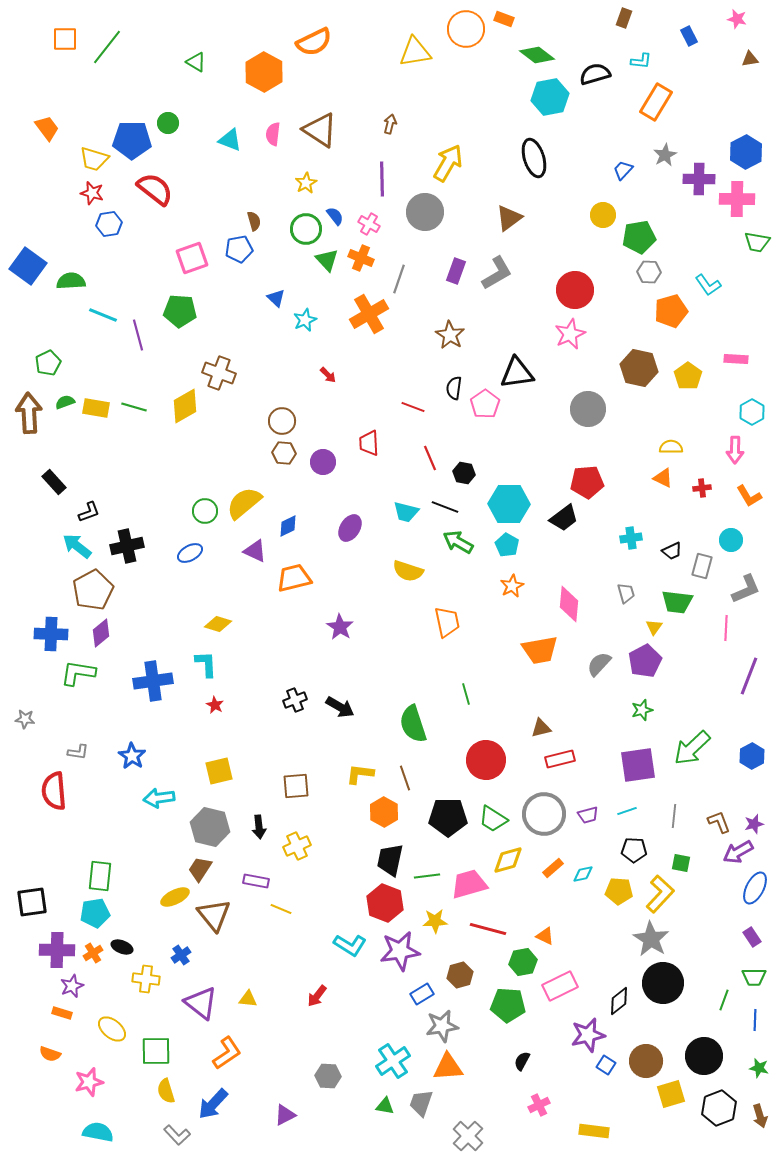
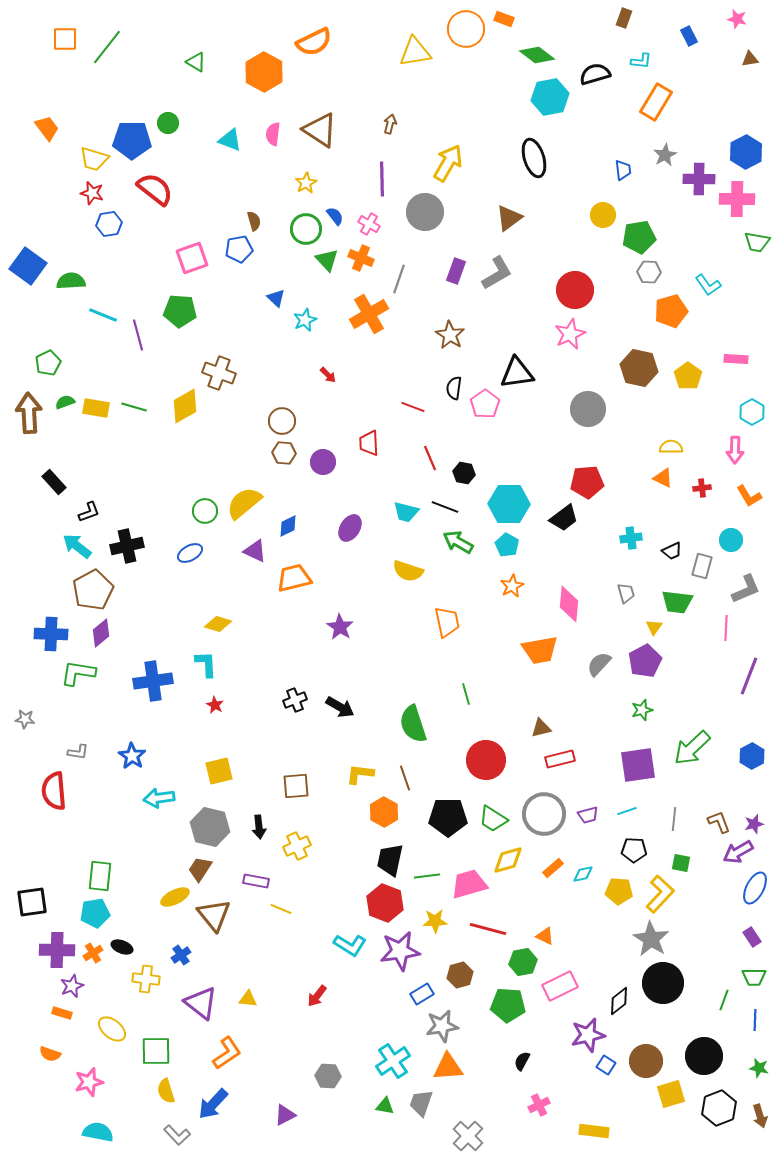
blue trapezoid at (623, 170): rotated 130 degrees clockwise
gray line at (674, 816): moved 3 px down
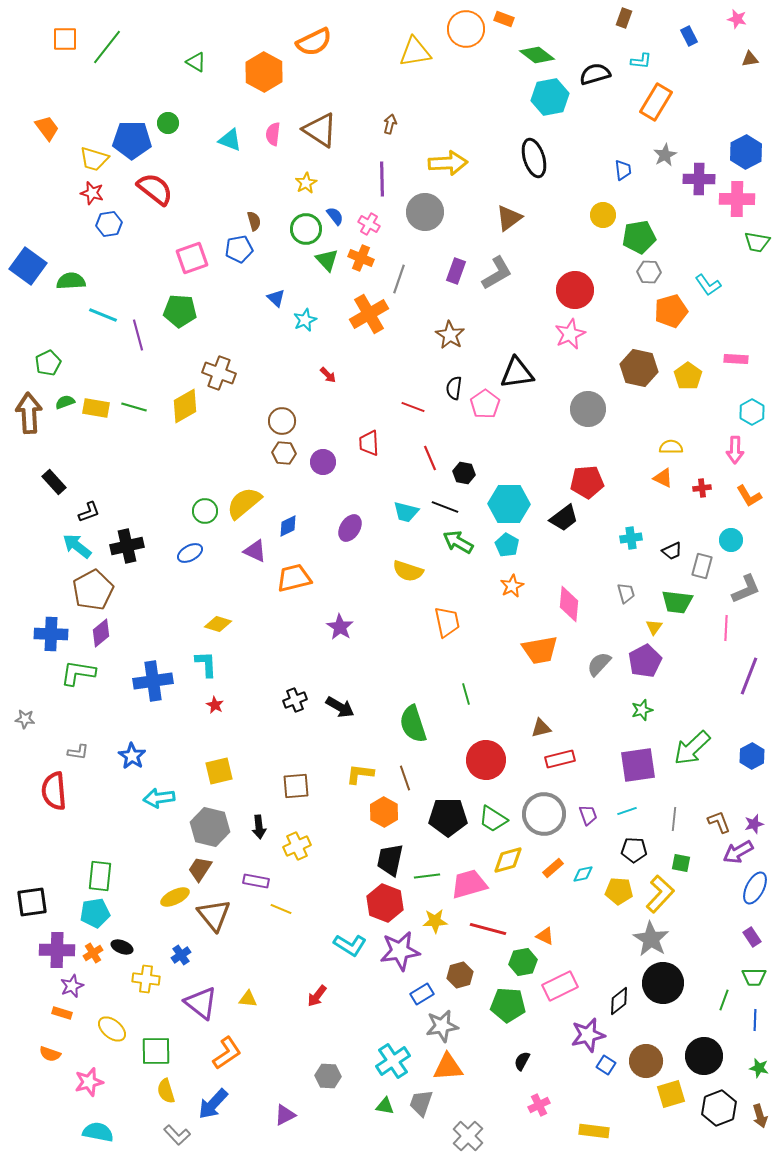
yellow arrow at (448, 163): rotated 57 degrees clockwise
purple trapezoid at (588, 815): rotated 95 degrees counterclockwise
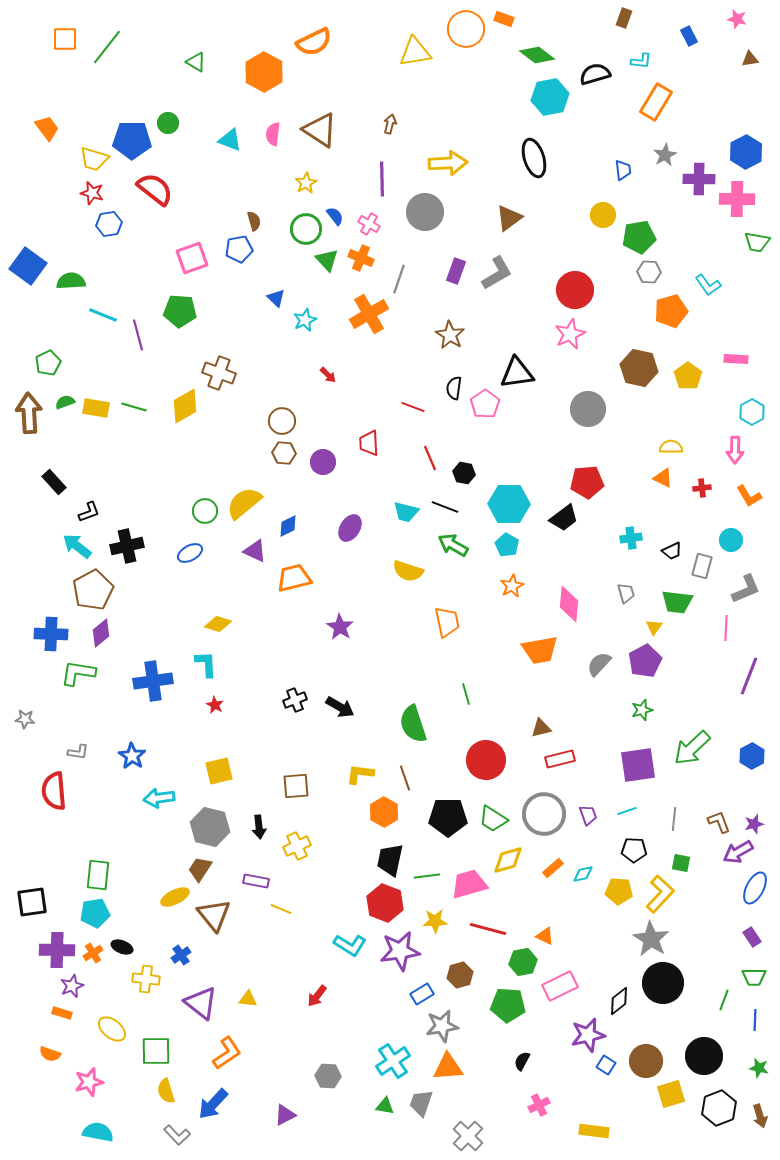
green arrow at (458, 542): moved 5 px left, 3 px down
green rectangle at (100, 876): moved 2 px left, 1 px up
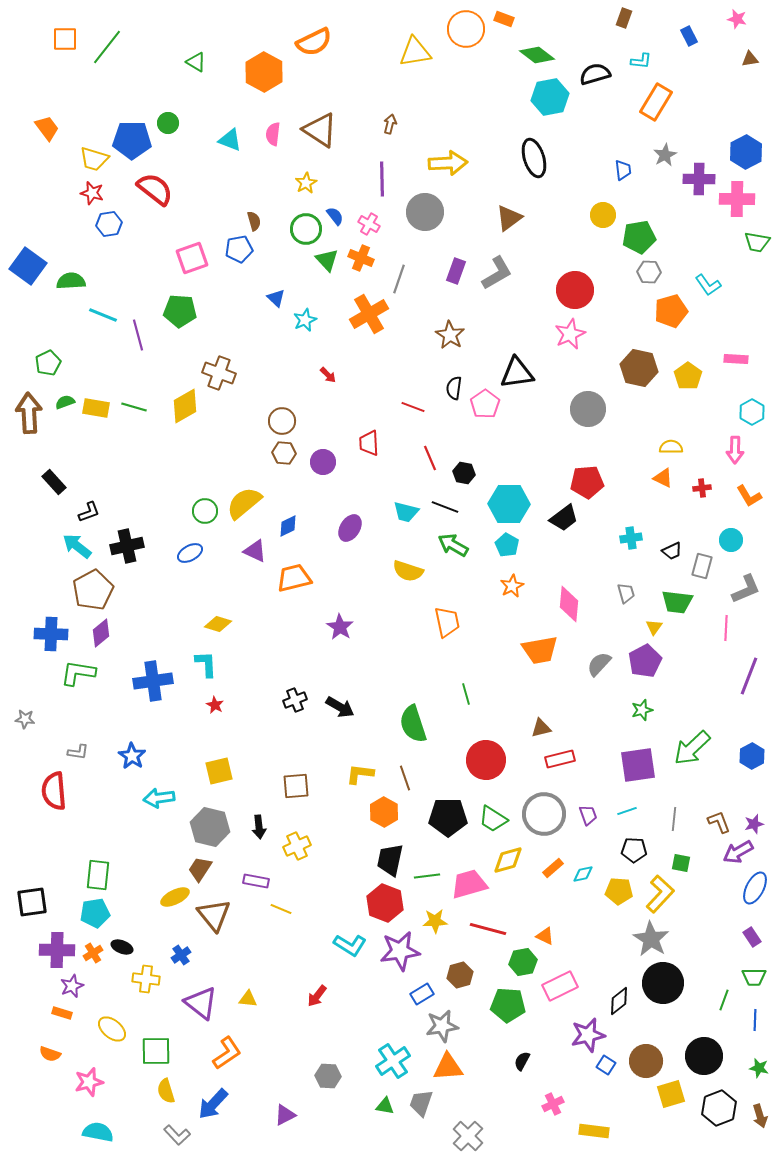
pink cross at (539, 1105): moved 14 px right, 1 px up
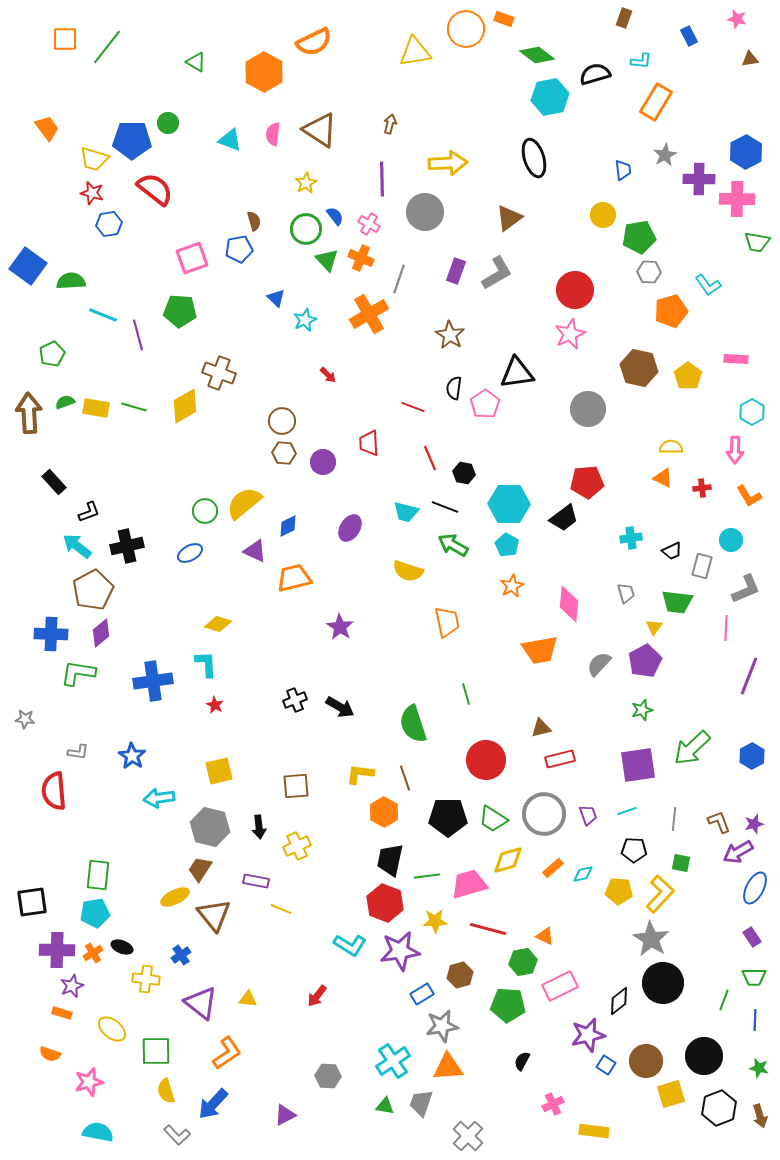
green pentagon at (48, 363): moved 4 px right, 9 px up
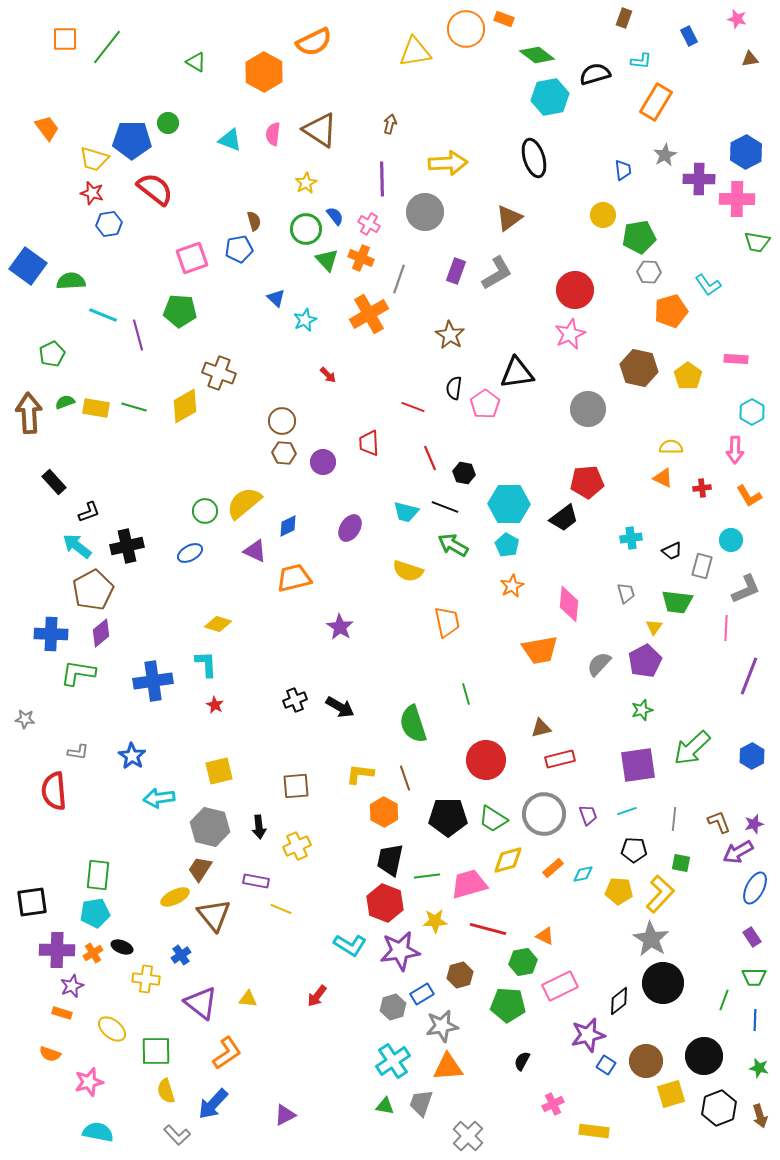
gray hexagon at (328, 1076): moved 65 px right, 69 px up; rotated 20 degrees counterclockwise
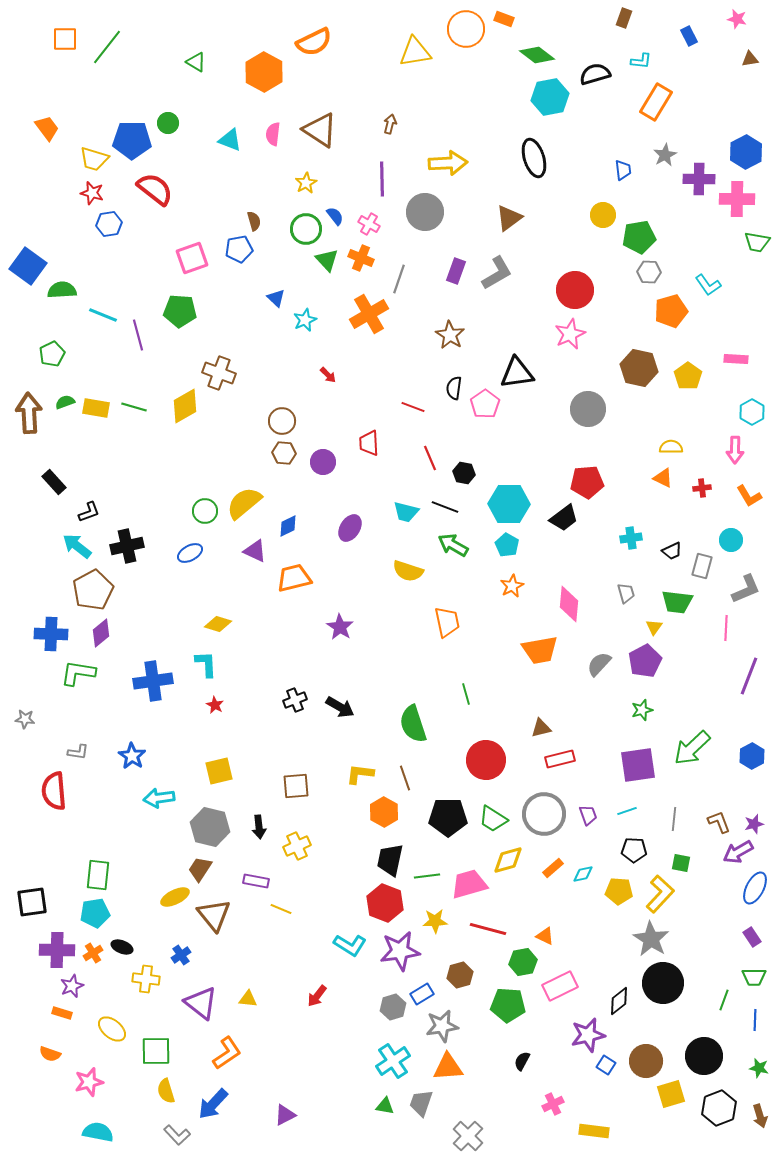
green semicircle at (71, 281): moved 9 px left, 9 px down
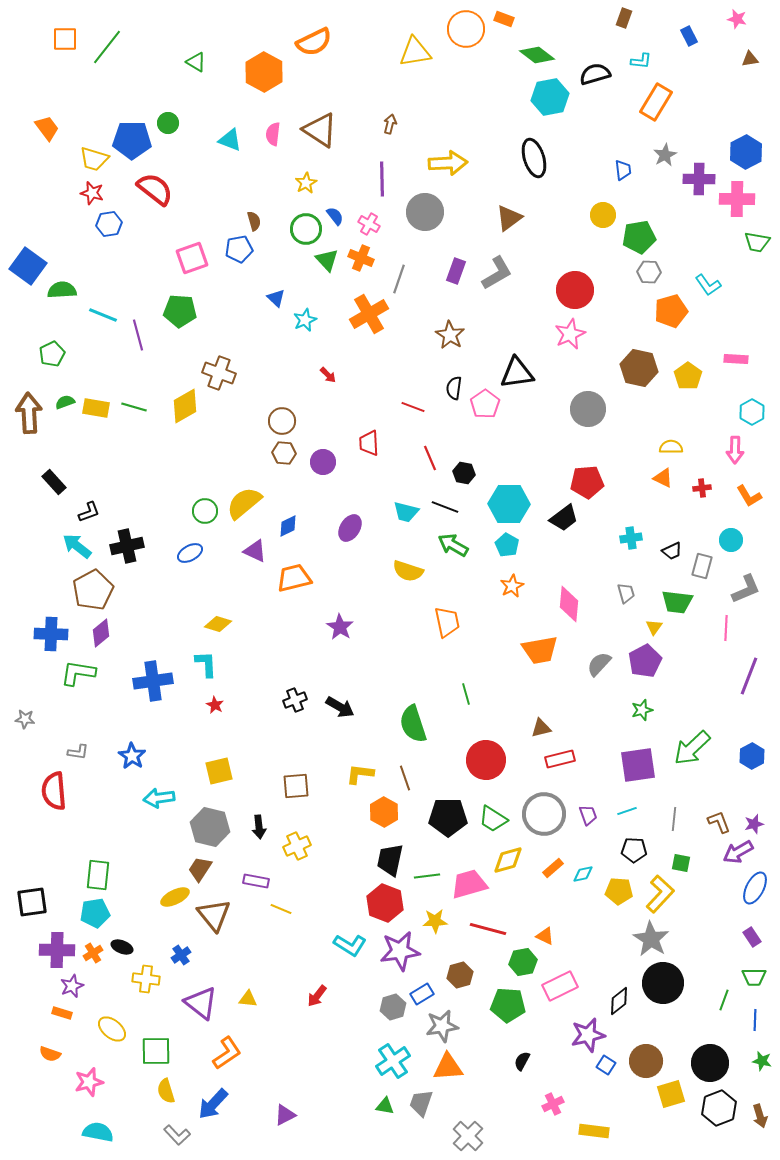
black circle at (704, 1056): moved 6 px right, 7 px down
green star at (759, 1068): moved 3 px right, 7 px up
